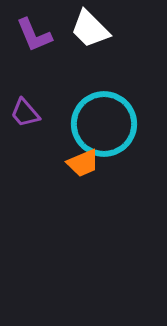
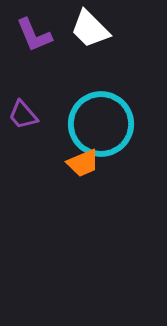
purple trapezoid: moved 2 px left, 2 px down
cyan circle: moved 3 px left
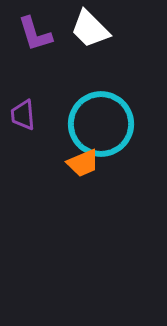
purple L-shape: moved 1 px right, 1 px up; rotated 6 degrees clockwise
purple trapezoid: rotated 36 degrees clockwise
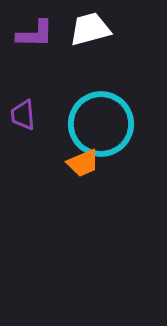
white trapezoid: rotated 120 degrees clockwise
purple L-shape: rotated 72 degrees counterclockwise
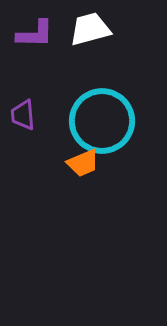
cyan circle: moved 1 px right, 3 px up
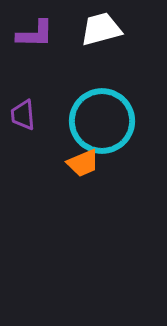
white trapezoid: moved 11 px right
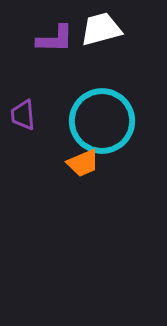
purple L-shape: moved 20 px right, 5 px down
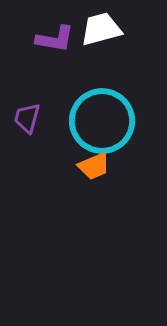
purple L-shape: rotated 9 degrees clockwise
purple trapezoid: moved 4 px right, 3 px down; rotated 20 degrees clockwise
orange trapezoid: moved 11 px right, 3 px down
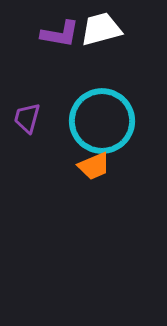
purple L-shape: moved 5 px right, 5 px up
